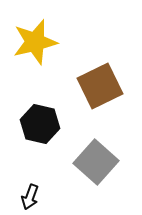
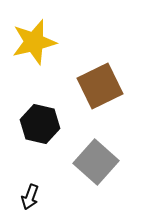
yellow star: moved 1 px left
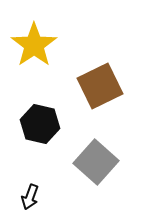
yellow star: moved 3 px down; rotated 21 degrees counterclockwise
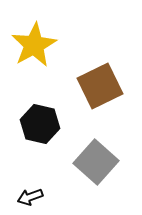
yellow star: rotated 6 degrees clockwise
black arrow: rotated 50 degrees clockwise
